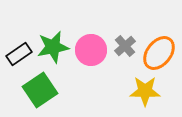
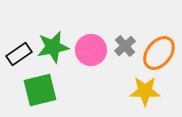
green square: rotated 20 degrees clockwise
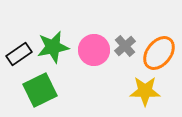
pink circle: moved 3 px right
green square: rotated 12 degrees counterclockwise
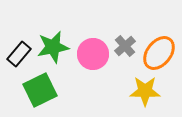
pink circle: moved 1 px left, 4 px down
black rectangle: rotated 15 degrees counterclockwise
